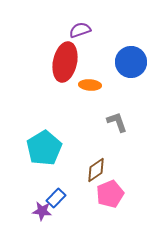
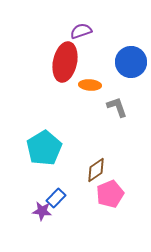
purple semicircle: moved 1 px right, 1 px down
gray L-shape: moved 15 px up
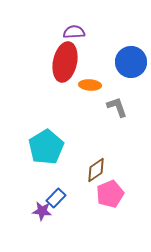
purple semicircle: moved 7 px left, 1 px down; rotated 15 degrees clockwise
cyan pentagon: moved 2 px right, 1 px up
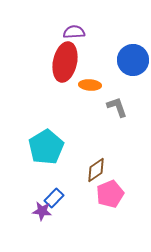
blue circle: moved 2 px right, 2 px up
blue rectangle: moved 2 px left
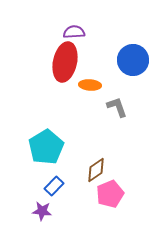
blue rectangle: moved 12 px up
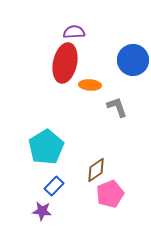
red ellipse: moved 1 px down
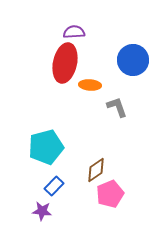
cyan pentagon: rotated 16 degrees clockwise
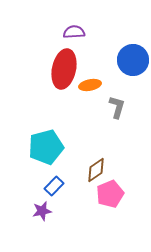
red ellipse: moved 1 px left, 6 px down
orange ellipse: rotated 15 degrees counterclockwise
gray L-shape: rotated 35 degrees clockwise
purple star: rotated 18 degrees counterclockwise
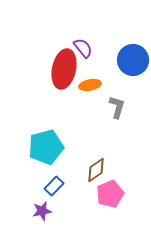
purple semicircle: moved 9 px right, 16 px down; rotated 55 degrees clockwise
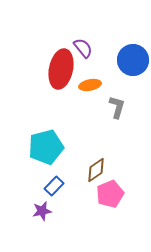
red ellipse: moved 3 px left
